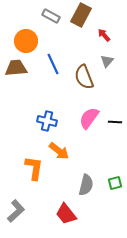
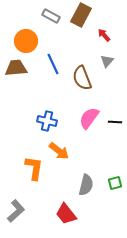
brown semicircle: moved 2 px left, 1 px down
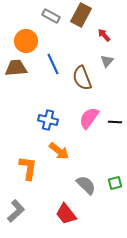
blue cross: moved 1 px right, 1 px up
orange L-shape: moved 6 px left
gray semicircle: rotated 60 degrees counterclockwise
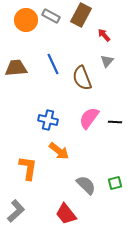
orange circle: moved 21 px up
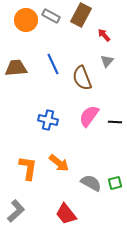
pink semicircle: moved 2 px up
orange arrow: moved 12 px down
gray semicircle: moved 5 px right, 2 px up; rotated 15 degrees counterclockwise
